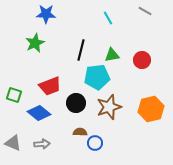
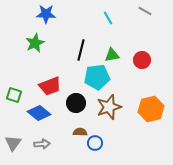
gray triangle: rotated 42 degrees clockwise
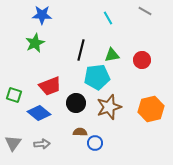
blue star: moved 4 px left, 1 px down
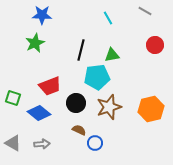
red circle: moved 13 px right, 15 px up
green square: moved 1 px left, 3 px down
brown semicircle: moved 1 px left, 2 px up; rotated 24 degrees clockwise
gray triangle: rotated 36 degrees counterclockwise
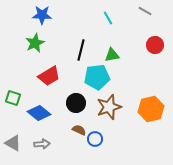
red trapezoid: moved 1 px left, 10 px up; rotated 10 degrees counterclockwise
blue circle: moved 4 px up
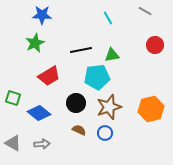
black line: rotated 65 degrees clockwise
blue circle: moved 10 px right, 6 px up
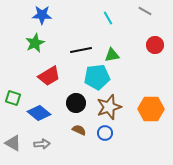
orange hexagon: rotated 15 degrees clockwise
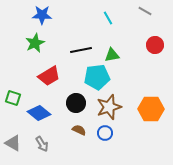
gray arrow: rotated 63 degrees clockwise
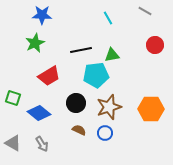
cyan pentagon: moved 1 px left, 2 px up
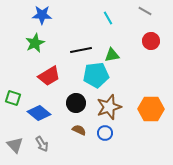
red circle: moved 4 px left, 4 px up
gray triangle: moved 2 px right, 2 px down; rotated 18 degrees clockwise
